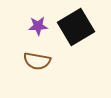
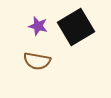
purple star: rotated 18 degrees clockwise
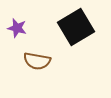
purple star: moved 21 px left, 2 px down
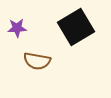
purple star: rotated 18 degrees counterclockwise
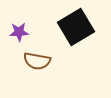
purple star: moved 2 px right, 4 px down
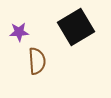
brown semicircle: rotated 104 degrees counterclockwise
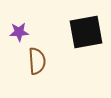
black square: moved 10 px right, 5 px down; rotated 21 degrees clockwise
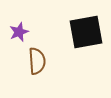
purple star: rotated 18 degrees counterclockwise
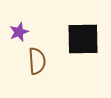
black square: moved 3 px left, 7 px down; rotated 9 degrees clockwise
